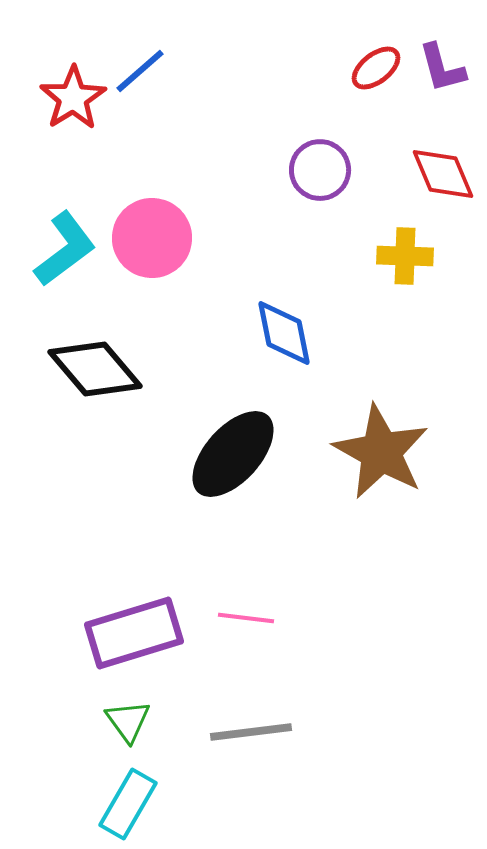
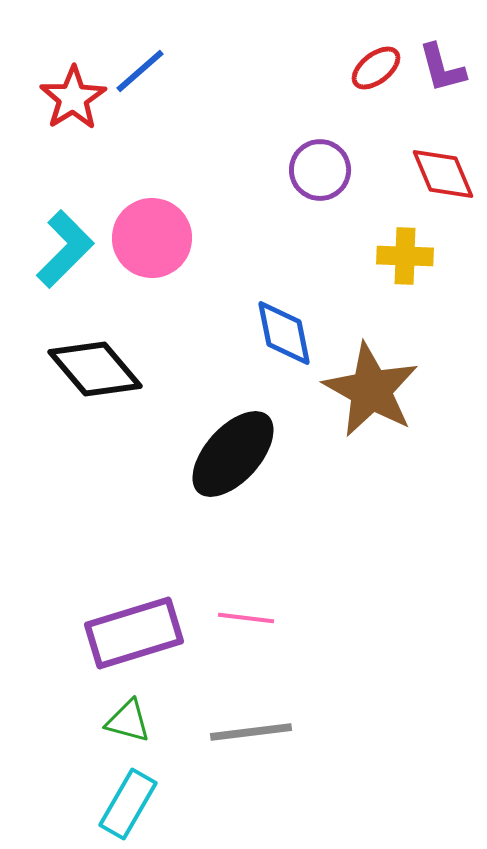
cyan L-shape: rotated 8 degrees counterclockwise
brown star: moved 10 px left, 62 px up
green triangle: rotated 39 degrees counterclockwise
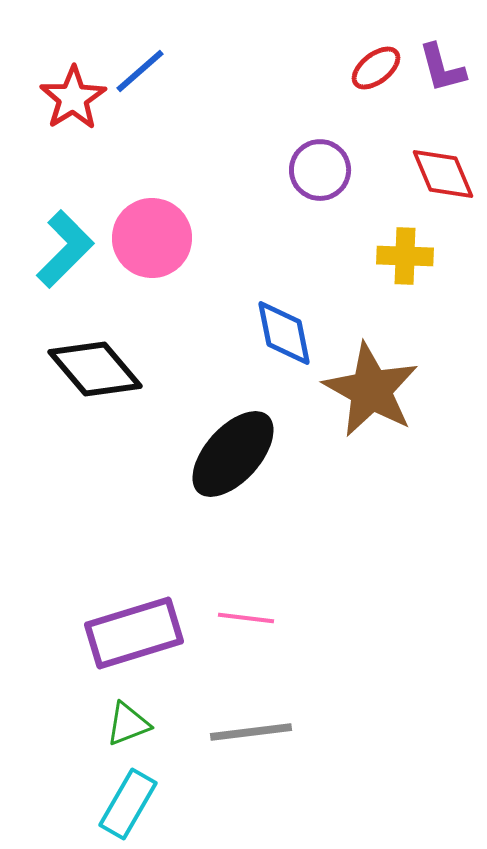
green triangle: moved 3 px down; rotated 36 degrees counterclockwise
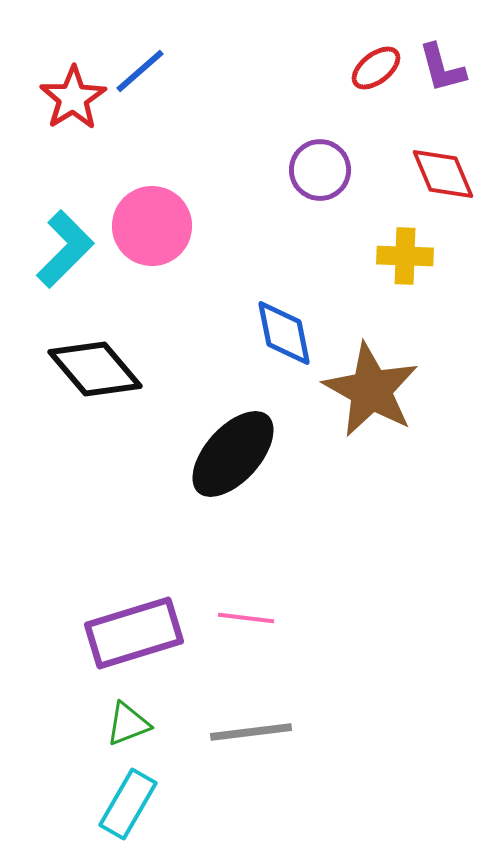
pink circle: moved 12 px up
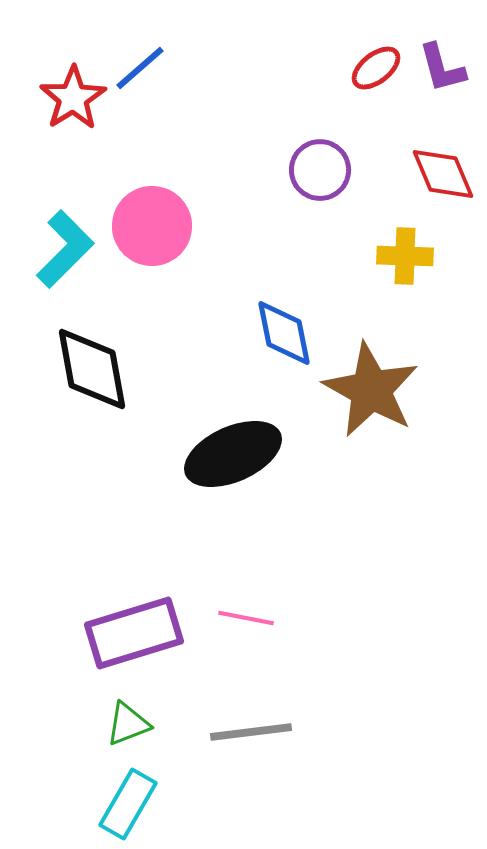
blue line: moved 3 px up
black diamond: moved 3 px left; rotated 30 degrees clockwise
black ellipse: rotated 24 degrees clockwise
pink line: rotated 4 degrees clockwise
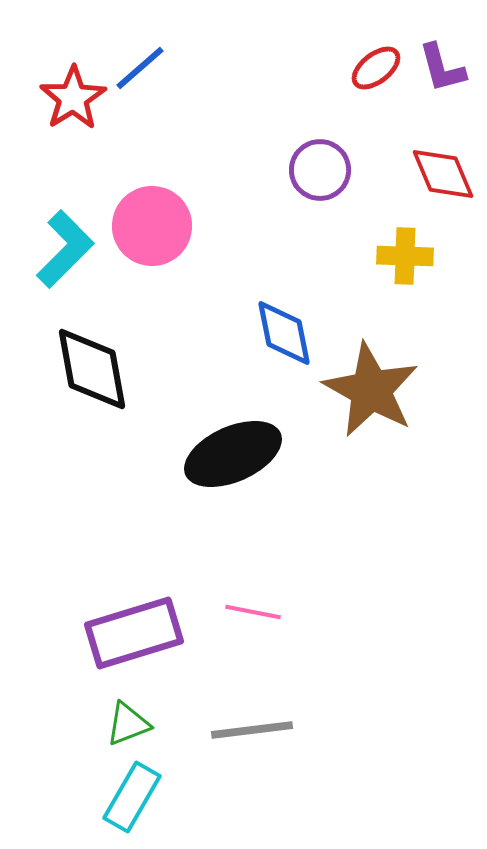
pink line: moved 7 px right, 6 px up
gray line: moved 1 px right, 2 px up
cyan rectangle: moved 4 px right, 7 px up
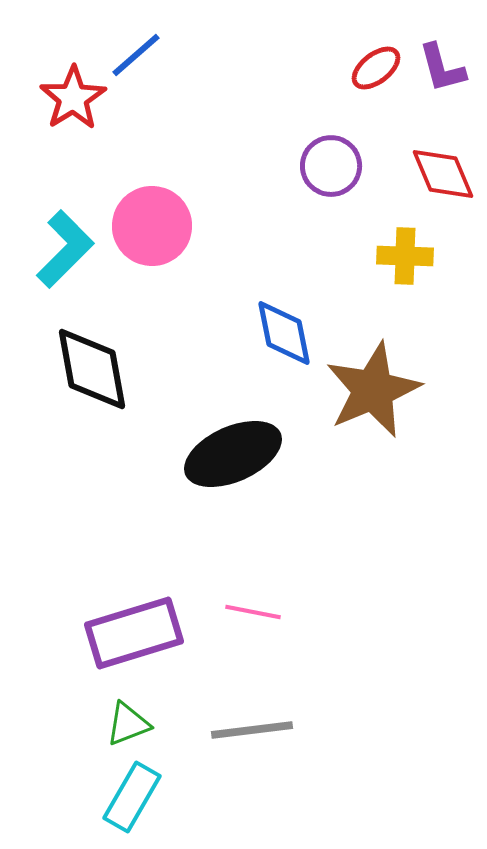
blue line: moved 4 px left, 13 px up
purple circle: moved 11 px right, 4 px up
brown star: moved 2 px right; rotated 20 degrees clockwise
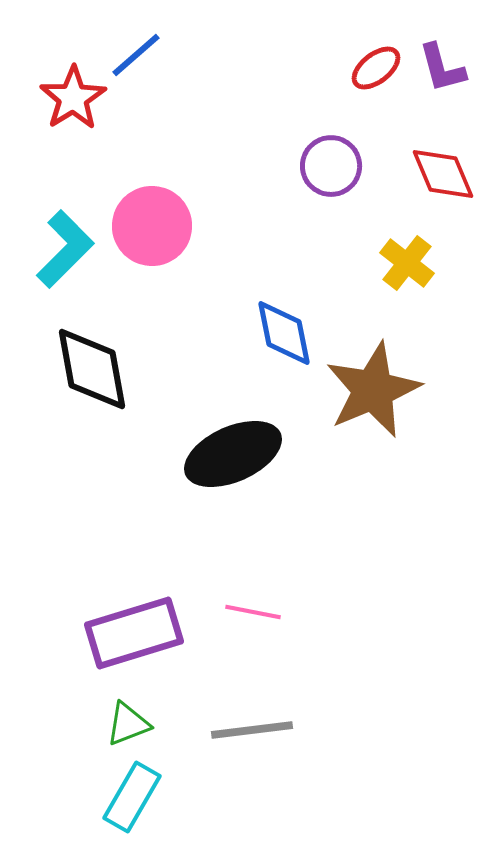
yellow cross: moved 2 px right, 7 px down; rotated 36 degrees clockwise
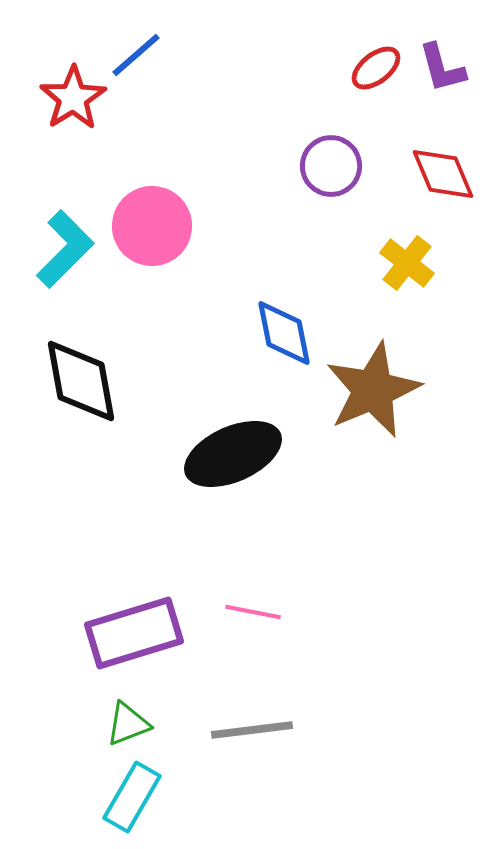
black diamond: moved 11 px left, 12 px down
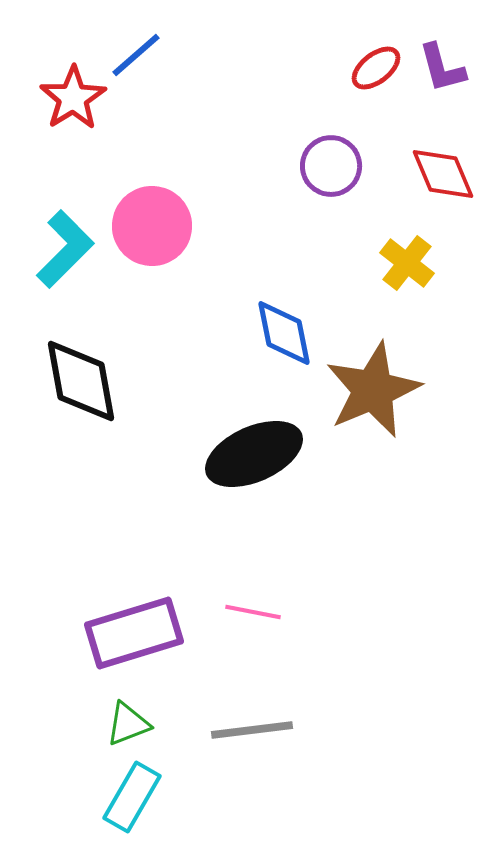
black ellipse: moved 21 px right
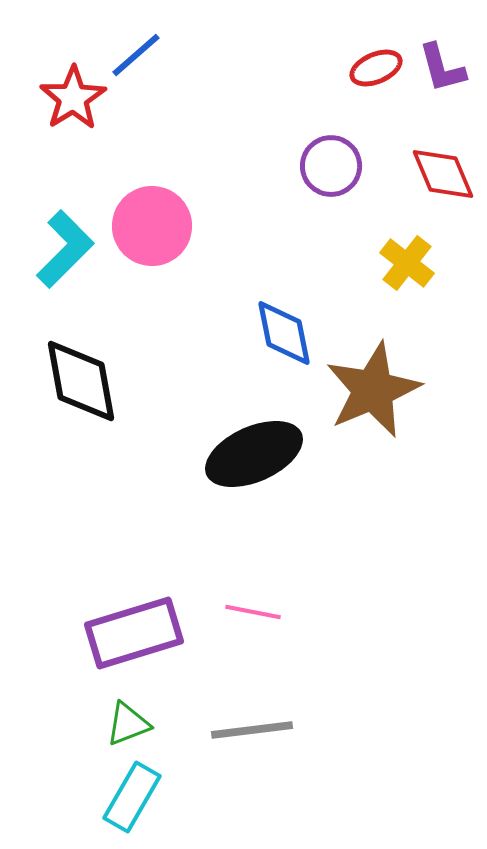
red ellipse: rotated 15 degrees clockwise
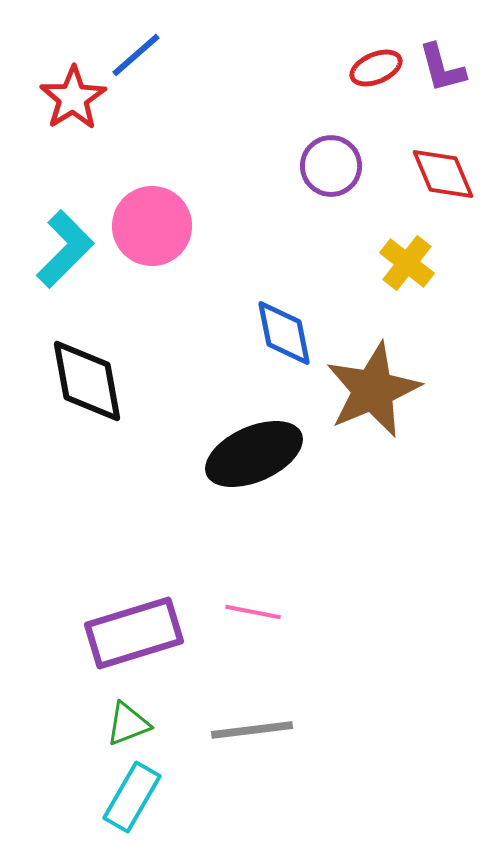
black diamond: moved 6 px right
